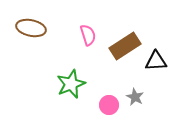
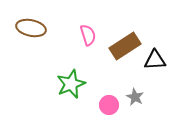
black triangle: moved 1 px left, 1 px up
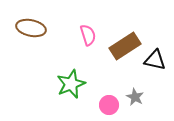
black triangle: rotated 15 degrees clockwise
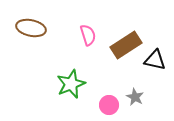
brown rectangle: moved 1 px right, 1 px up
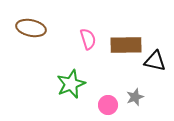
pink semicircle: moved 4 px down
brown rectangle: rotated 32 degrees clockwise
black triangle: moved 1 px down
gray star: rotated 24 degrees clockwise
pink circle: moved 1 px left
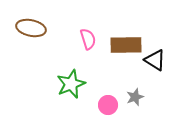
black triangle: moved 1 px up; rotated 20 degrees clockwise
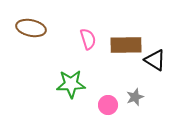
green star: rotated 20 degrees clockwise
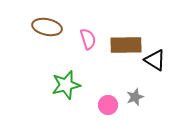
brown ellipse: moved 16 px right, 1 px up
green star: moved 5 px left, 1 px down; rotated 12 degrees counterclockwise
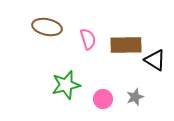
pink circle: moved 5 px left, 6 px up
